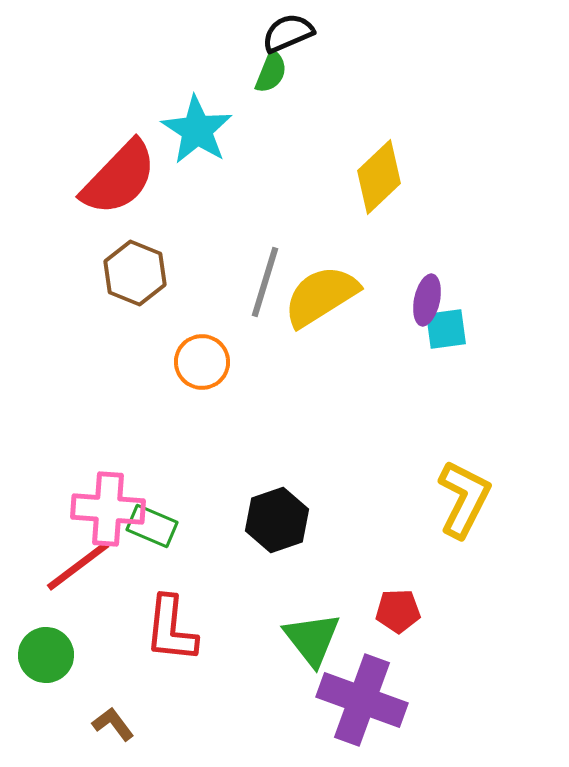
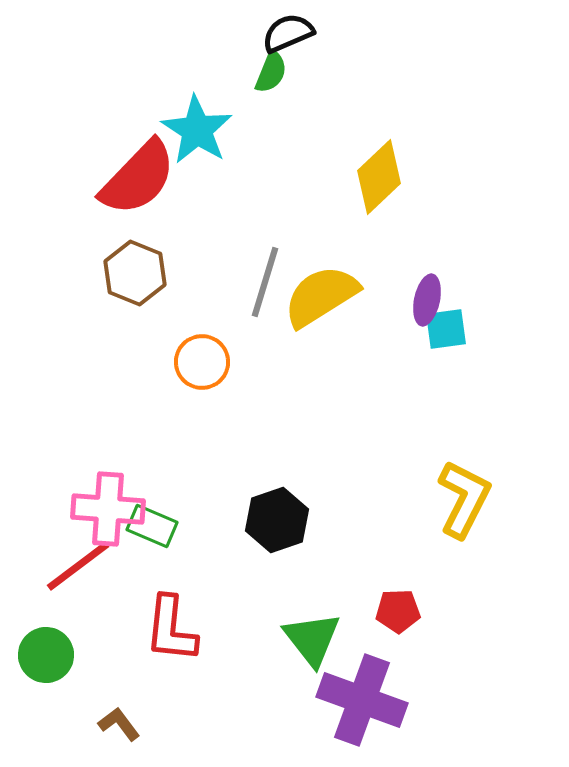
red semicircle: moved 19 px right
brown L-shape: moved 6 px right
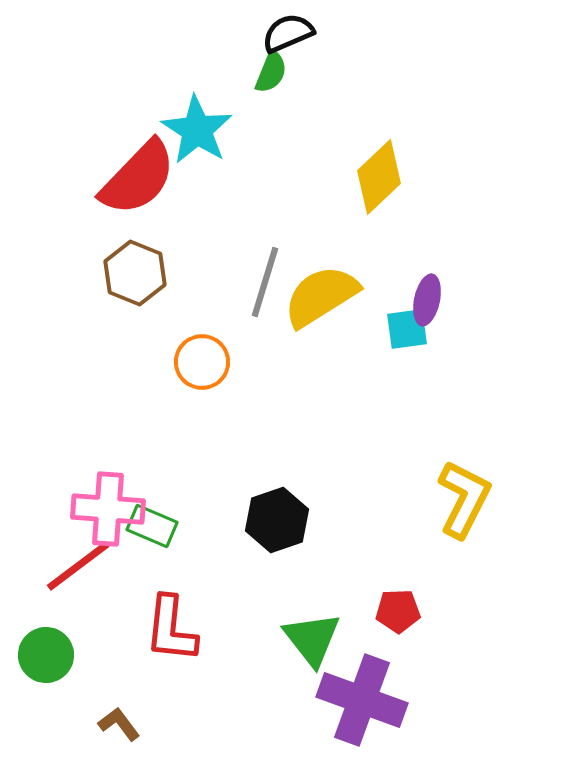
cyan square: moved 39 px left
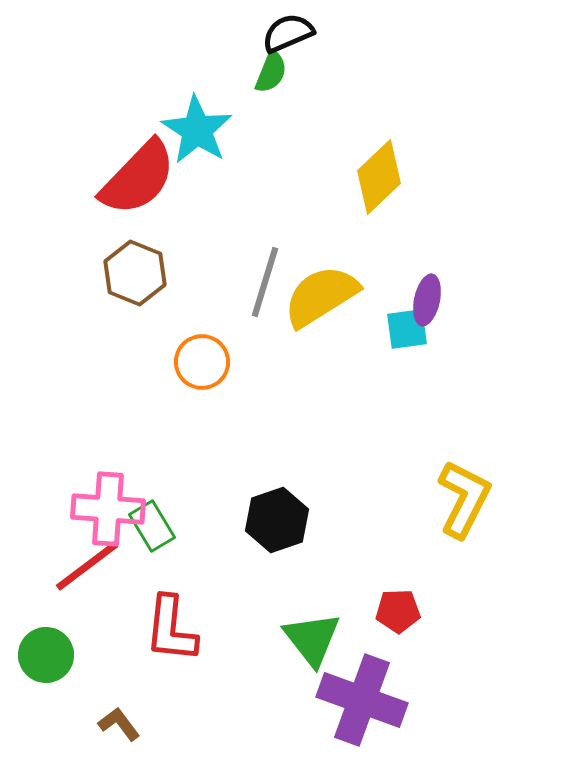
green rectangle: rotated 36 degrees clockwise
red line: moved 9 px right
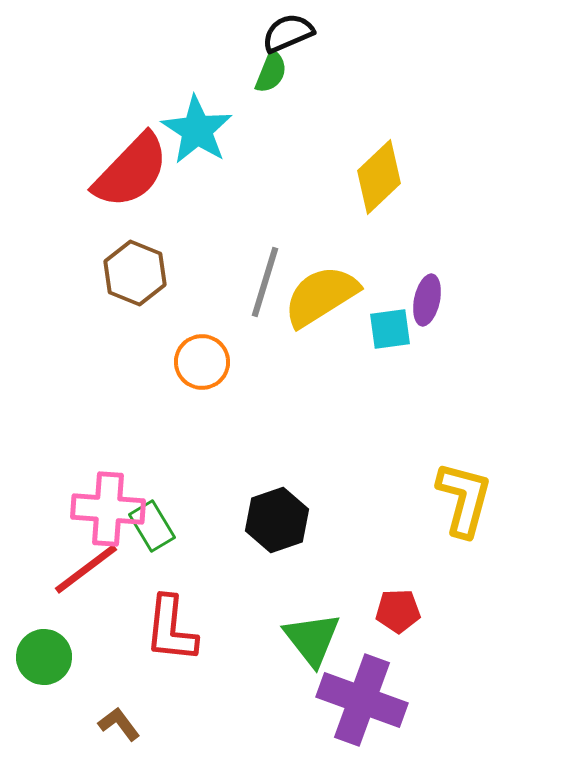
red semicircle: moved 7 px left, 7 px up
cyan square: moved 17 px left
yellow L-shape: rotated 12 degrees counterclockwise
red line: moved 1 px left, 3 px down
green circle: moved 2 px left, 2 px down
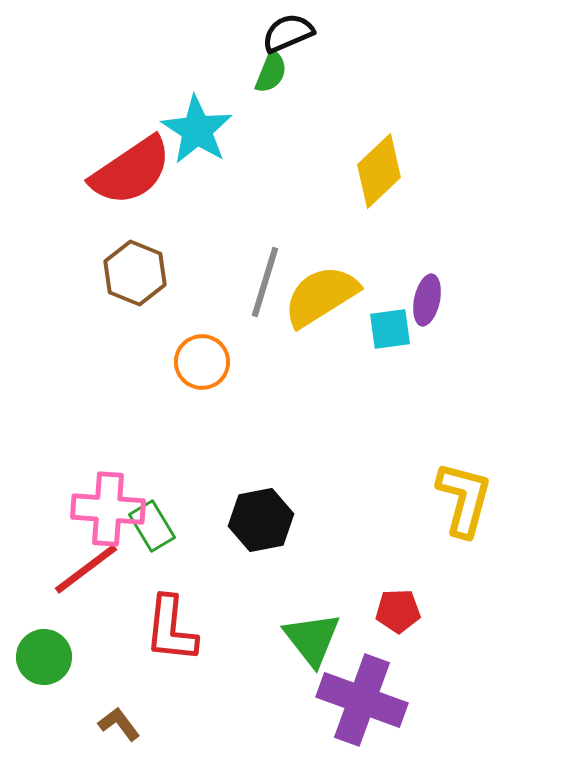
red semicircle: rotated 12 degrees clockwise
yellow diamond: moved 6 px up
black hexagon: moved 16 px left; rotated 8 degrees clockwise
